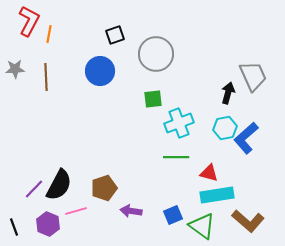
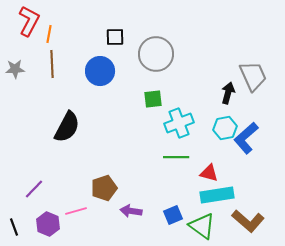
black square: moved 2 px down; rotated 18 degrees clockwise
brown line: moved 6 px right, 13 px up
black semicircle: moved 8 px right, 58 px up
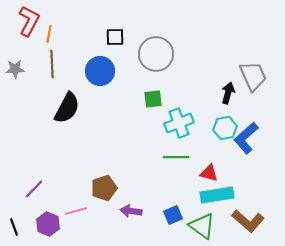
black semicircle: moved 19 px up
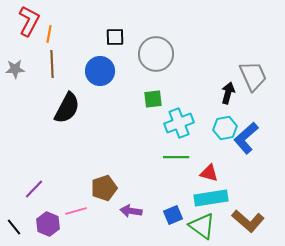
cyan rectangle: moved 6 px left, 3 px down
black line: rotated 18 degrees counterclockwise
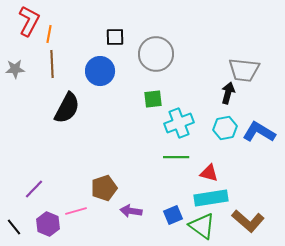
gray trapezoid: moved 9 px left, 6 px up; rotated 120 degrees clockwise
blue L-shape: moved 13 px right, 6 px up; rotated 72 degrees clockwise
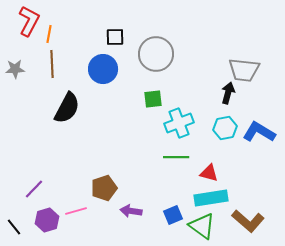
blue circle: moved 3 px right, 2 px up
purple hexagon: moved 1 px left, 4 px up; rotated 20 degrees clockwise
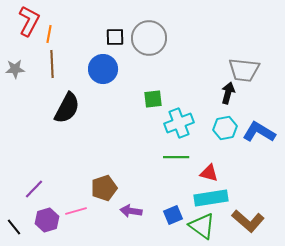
gray circle: moved 7 px left, 16 px up
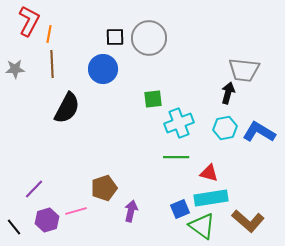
purple arrow: rotated 95 degrees clockwise
blue square: moved 7 px right, 6 px up
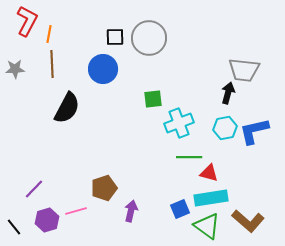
red L-shape: moved 2 px left
blue L-shape: moved 5 px left, 1 px up; rotated 44 degrees counterclockwise
green line: moved 13 px right
green triangle: moved 5 px right
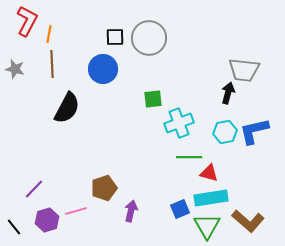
gray star: rotated 18 degrees clockwise
cyan hexagon: moved 4 px down
green triangle: rotated 24 degrees clockwise
